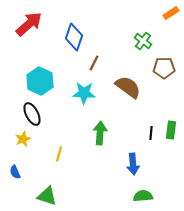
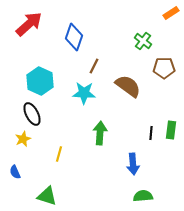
brown line: moved 3 px down
brown semicircle: moved 1 px up
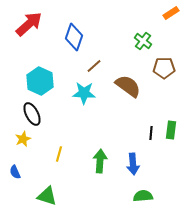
brown line: rotated 21 degrees clockwise
green arrow: moved 28 px down
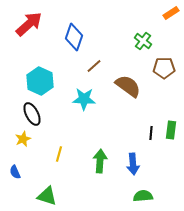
cyan star: moved 6 px down
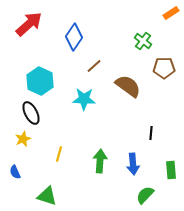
blue diamond: rotated 16 degrees clockwise
black ellipse: moved 1 px left, 1 px up
green rectangle: moved 40 px down; rotated 12 degrees counterclockwise
green semicircle: moved 2 px right, 1 px up; rotated 42 degrees counterclockwise
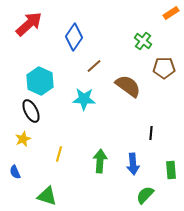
black ellipse: moved 2 px up
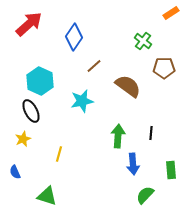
cyan star: moved 2 px left, 2 px down; rotated 15 degrees counterclockwise
green arrow: moved 18 px right, 25 px up
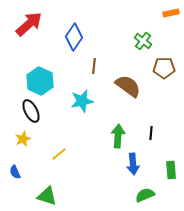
orange rectangle: rotated 21 degrees clockwise
brown line: rotated 42 degrees counterclockwise
yellow line: rotated 35 degrees clockwise
green semicircle: rotated 24 degrees clockwise
